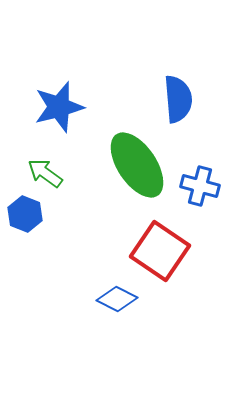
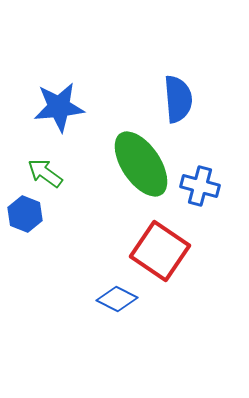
blue star: rotated 9 degrees clockwise
green ellipse: moved 4 px right, 1 px up
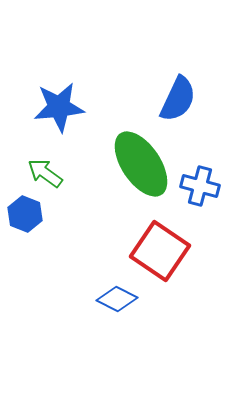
blue semicircle: rotated 30 degrees clockwise
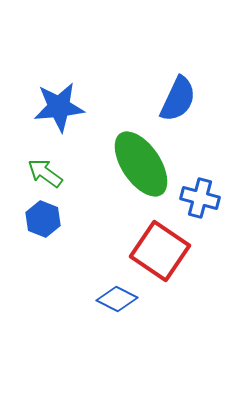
blue cross: moved 12 px down
blue hexagon: moved 18 px right, 5 px down
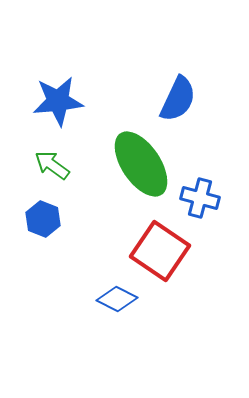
blue star: moved 1 px left, 6 px up
green arrow: moved 7 px right, 8 px up
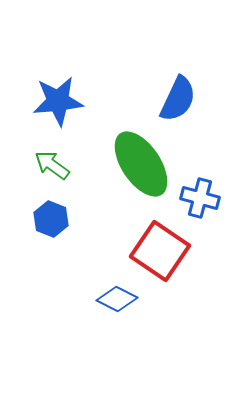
blue hexagon: moved 8 px right
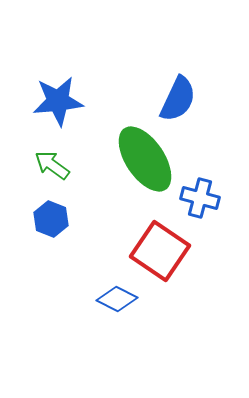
green ellipse: moved 4 px right, 5 px up
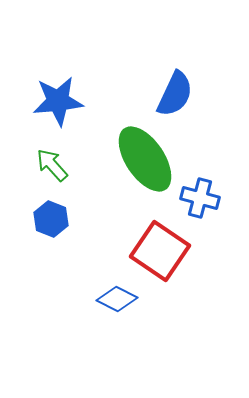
blue semicircle: moved 3 px left, 5 px up
green arrow: rotated 12 degrees clockwise
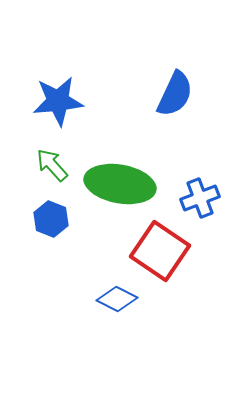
green ellipse: moved 25 px left, 25 px down; rotated 46 degrees counterclockwise
blue cross: rotated 36 degrees counterclockwise
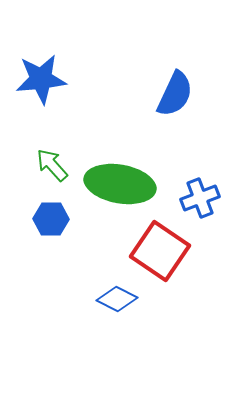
blue star: moved 17 px left, 22 px up
blue hexagon: rotated 20 degrees counterclockwise
